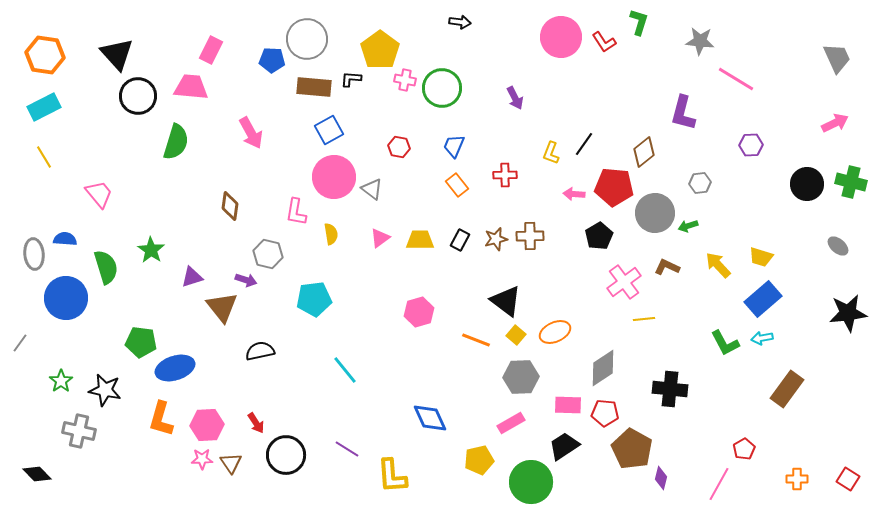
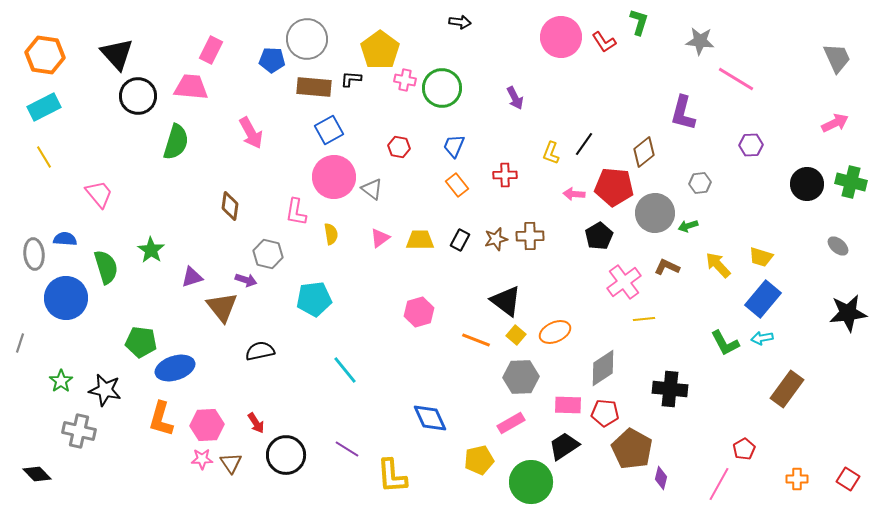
blue rectangle at (763, 299): rotated 9 degrees counterclockwise
gray line at (20, 343): rotated 18 degrees counterclockwise
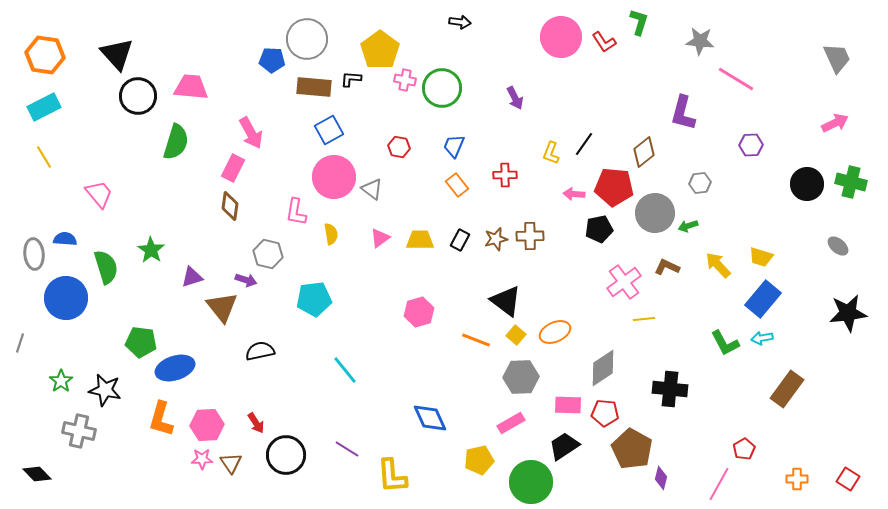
pink rectangle at (211, 50): moved 22 px right, 118 px down
black pentagon at (599, 236): moved 7 px up; rotated 20 degrees clockwise
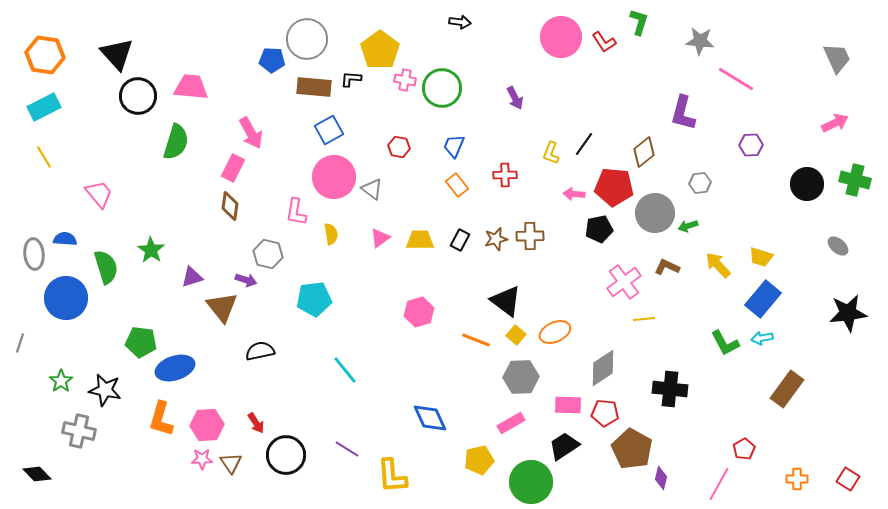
green cross at (851, 182): moved 4 px right, 2 px up
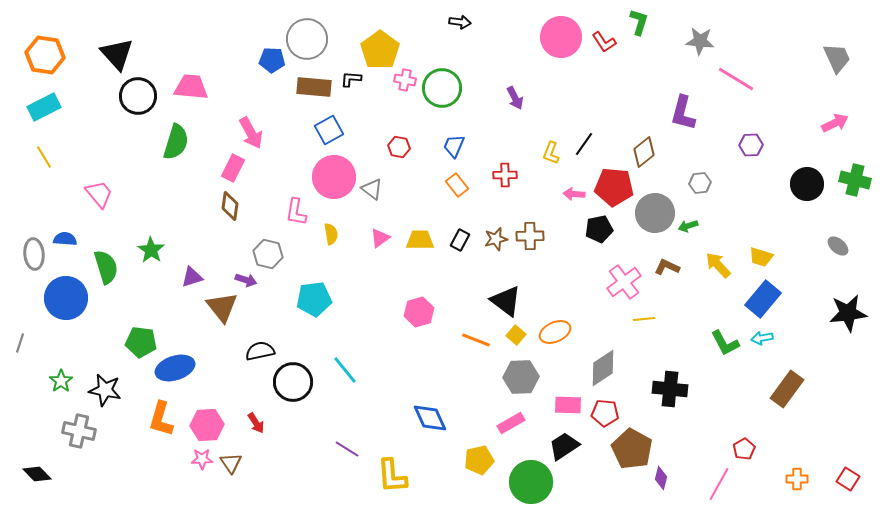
black circle at (286, 455): moved 7 px right, 73 px up
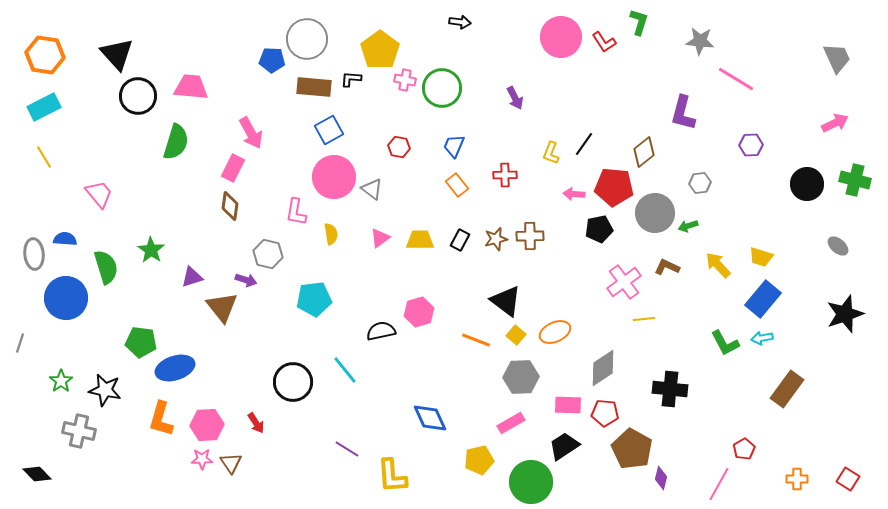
black star at (848, 313): moved 3 px left, 1 px down; rotated 12 degrees counterclockwise
black semicircle at (260, 351): moved 121 px right, 20 px up
